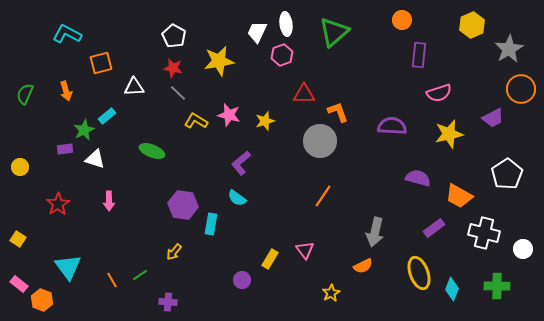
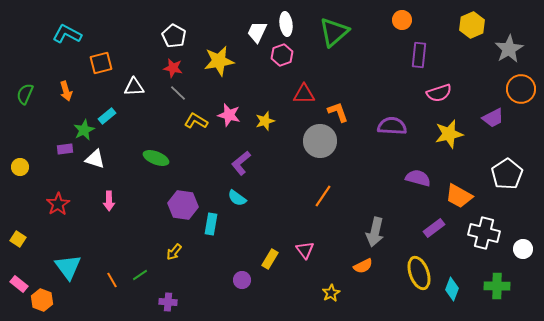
green ellipse at (152, 151): moved 4 px right, 7 px down
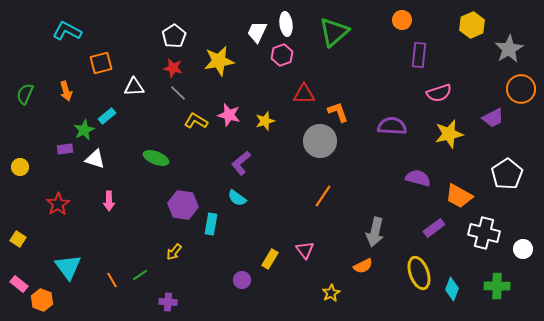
cyan L-shape at (67, 34): moved 3 px up
white pentagon at (174, 36): rotated 10 degrees clockwise
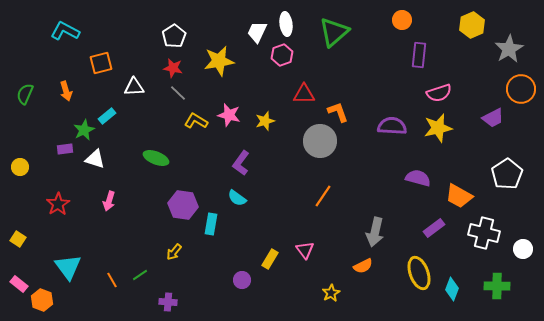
cyan L-shape at (67, 31): moved 2 px left
yellow star at (449, 134): moved 11 px left, 6 px up
purple L-shape at (241, 163): rotated 15 degrees counterclockwise
pink arrow at (109, 201): rotated 18 degrees clockwise
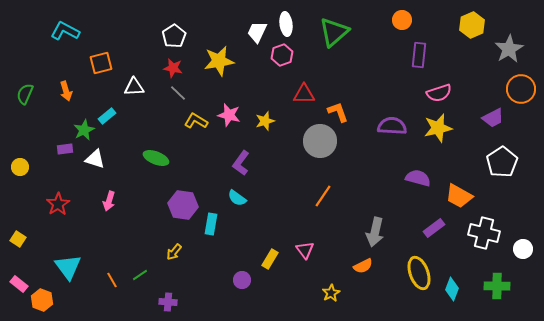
white pentagon at (507, 174): moved 5 px left, 12 px up
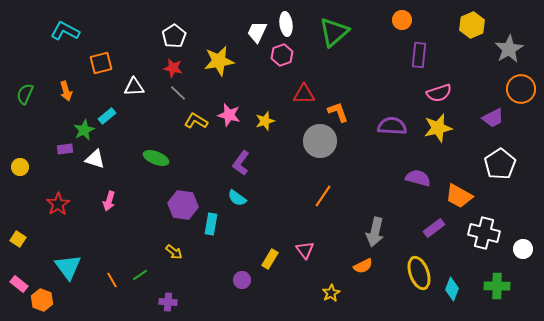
white pentagon at (502, 162): moved 2 px left, 2 px down
yellow arrow at (174, 252): rotated 90 degrees counterclockwise
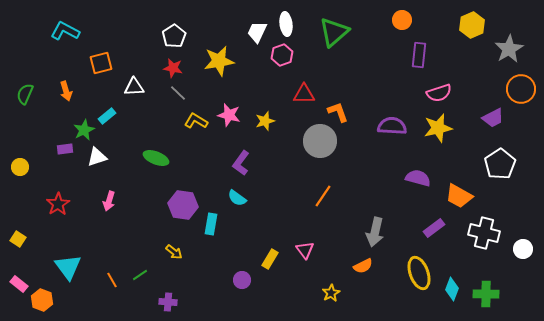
white triangle at (95, 159): moved 2 px right, 2 px up; rotated 35 degrees counterclockwise
green cross at (497, 286): moved 11 px left, 8 px down
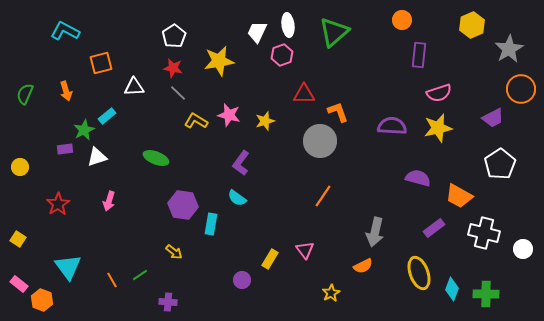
white ellipse at (286, 24): moved 2 px right, 1 px down
